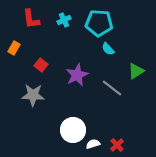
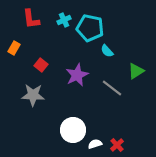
cyan pentagon: moved 9 px left, 5 px down; rotated 8 degrees clockwise
cyan semicircle: moved 1 px left, 2 px down
white semicircle: moved 2 px right
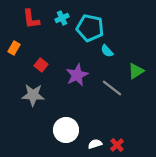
cyan cross: moved 2 px left, 2 px up
white circle: moved 7 px left
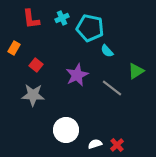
red square: moved 5 px left
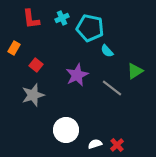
green triangle: moved 1 px left
gray star: rotated 20 degrees counterclockwise
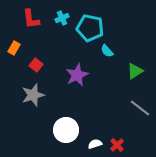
gray line: moved 28 px right, 20 px down
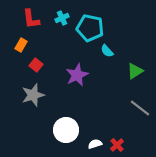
orange rectangle: moved 7 px right, 3 px up
